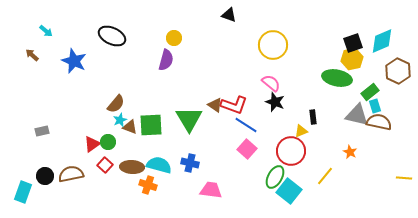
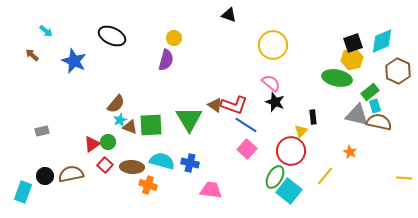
yellow triangle at (301, 131): rotated 24 degrees counterclockwise
cyan semicircle at (159, 165): moved 3 px right, 4 px up
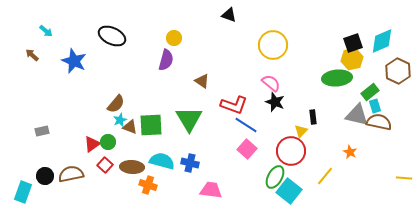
green ellipse at (337, 78): rotated 16 degrees counterclockwise
brown triangle at (215, 105): moved 13 px left, 24 px up
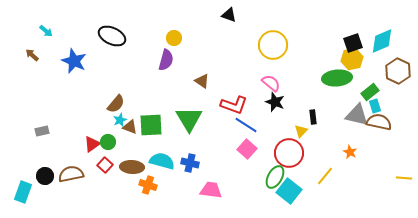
red circle at (291, 151): moved 2 px left, 2 px down
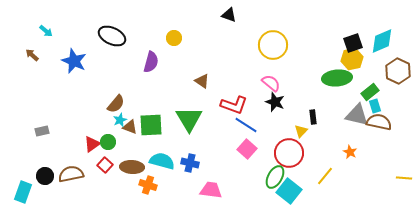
purple semicircle at (166, 60): moved 15 px left, 2 px down
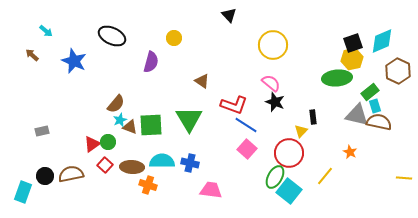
black triangle at (229, 15): rotated 28 degrees clockwise
cyan semicircle at (162, 161): rotated 15 degrees counterclockwise
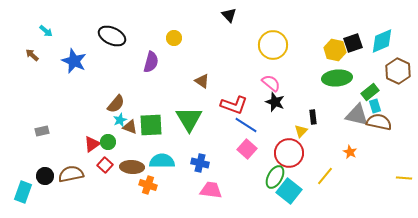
yellow hexagon at (352, 59): moved 17 px left, 9 px up; rotated 25 degrees clockwise
blue cross at (190, 163): moved 10 px right
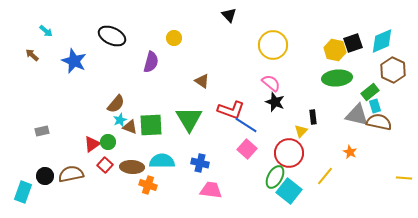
brown hexagon at (398, 71): moved 5 px left, 1 px up
red L-shape at (234, 105): moved 3 px left, 5 px down
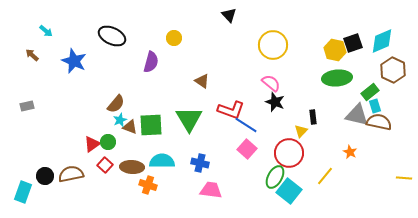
gray rectangle at (42, 131): moved 15 px left, 25 px up
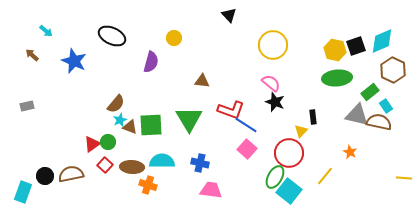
black square at (353, 43): moved 3 px right, 3 px down
brown triangle at (202, 81): rotated 28 degrees counterclockwise
cyan rectangle at (375, 106): moved 11 px right; rotated 16 degrees counterclockwise
